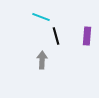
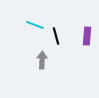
cyan line: moved 6 px left, 8 px down
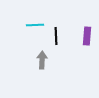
cyan line: rotated 24 degrees counterclockwise
black line: rotated 12 degrees clockwise
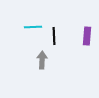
cyan line: moved 2 px left, 2 px down
black line: moved 2 px left
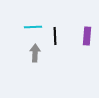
black line: moved 1 px right
gray arrow: moved 7 px left, 7 px up
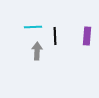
gray arrow: moved 2 px right, 2 px up
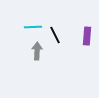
black line: moved 1 px up; rotated 24 degrees counterclockwise
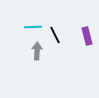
purple rectangle: rotated 18 degrees counterclockwise
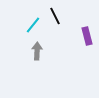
cyan line: moved 2 px up; rotated 48 degrees counterclockwise
black line: moved 19 px up
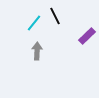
cyan line: moved 1 px right, 2 px up
purple rectangle: rotated 60 degrees clockwise
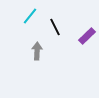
black line: moved 11 px down
cyan line: moved 4 px left, 7 px up
